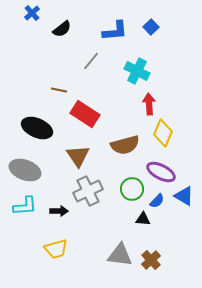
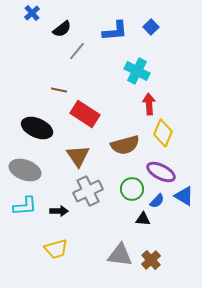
gray line: moved 14 px left, 10 px up
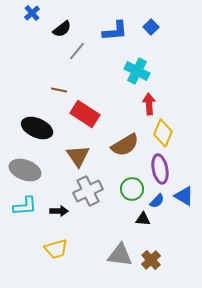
brown semicircle: rotated 16 degrees counterclockwise
purple ellipse: moved 1 px left, 3 px up; rotated 52 degrees clockwise
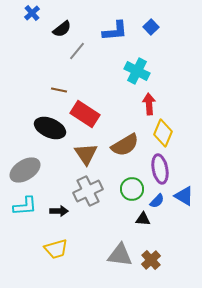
black ellipse: moved 13 px right
brown triangle: moved 8 px right, 2 px up
gray ellipse: rotated 52 degrees counterclockwise
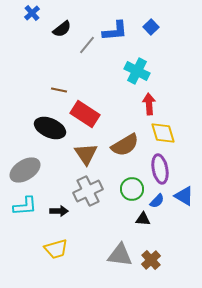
gray line: moved 10 px right, 6 px up
yellow diamond: rotated 40 degrees counterclockwise
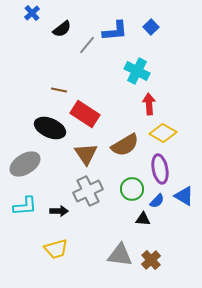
yellow diamond: rotated 44 degrees counterclockwise
gray ellipse: moved 6 px up
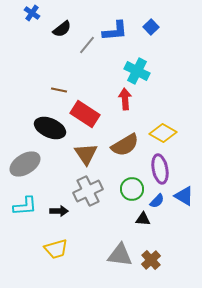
blue cross: rotated 14 degrees counterclockwise
red arrow: moved 24 px left, 5 px up
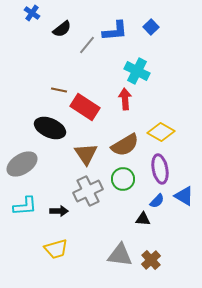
red rectangle: moved 7 px up
yellow diamond: moved 2 px left, 1 px up
gray ellipse: moved 3 px left
green circle: moved 9 px left, 10 px up
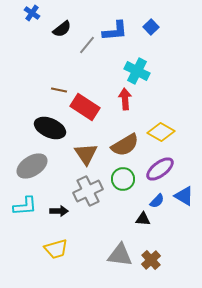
gray ellipse: moved 10 px right, 2 px down
purple ellipse: rotated 64 degrees clockwise
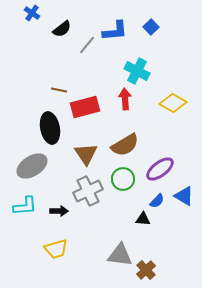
red rectangle: rotated 48 degrees counterclockwise
black ellipse: rotated 56 degrees clockwise
yellow diamond: moved 12 px right, 29 px up
brown cross: moved 5 px left, 10 px down
